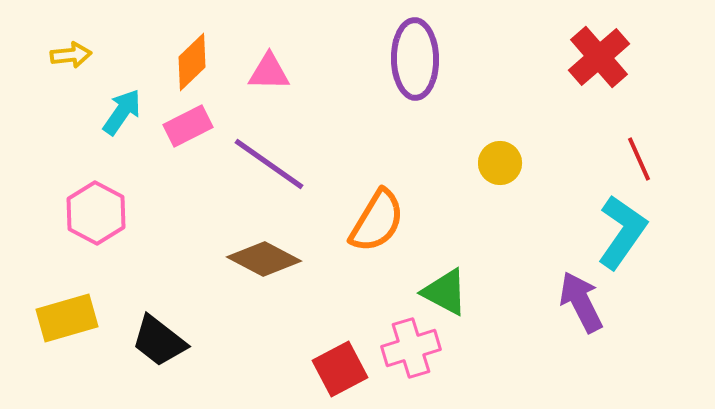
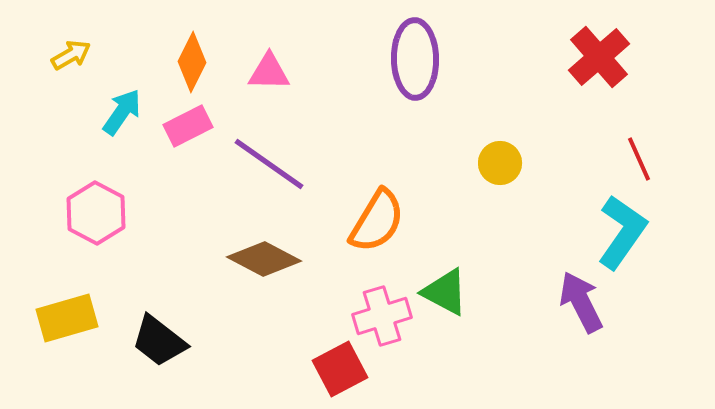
yellow arrow: rotated 24 degrees counterclockwise
orange diamond: rotated 20 degrees counterclockwise
pink cross: moved 29 px left, 32 px up
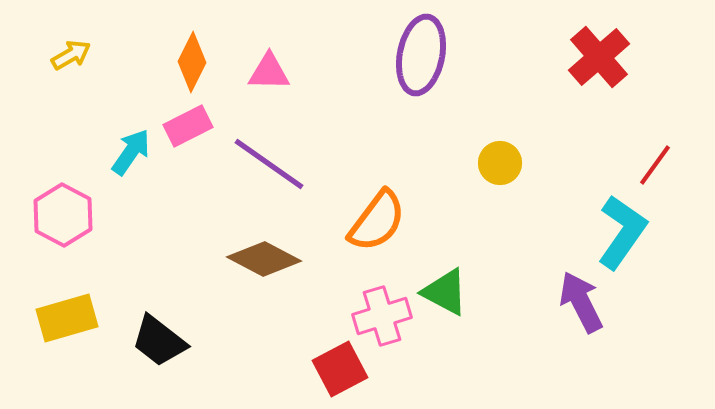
purple ellipse: moved 6 px right, 4 px up; rotated 12 degrees clockwise
cyan arrow: moved 9 px right, 40 px down
red line: moved 16 px right, 6 px down; rotated 60 degrees clockwise
pink hexagon: moved 33 px left, 2 px down
orange semicircle: rotated 6 degrees clockwise
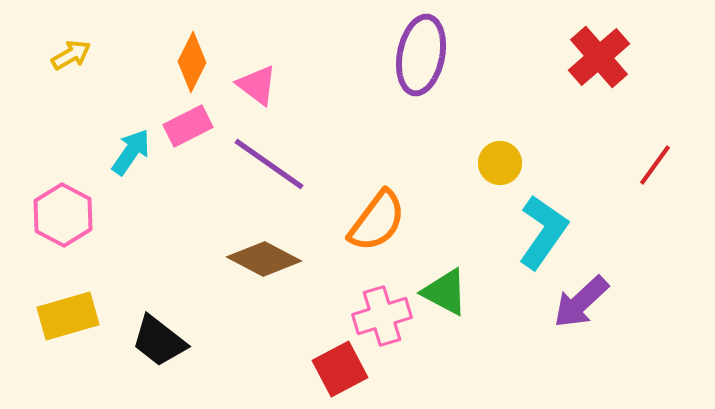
pink triangle: moved 12 px left, 13 px down; rotated 36 degrees clockwise
cyan L-shape: moved 79 px left
purple arrow: rotated 106 degrees counterclockwise
yellow rectangle: moved 1 px right, 2 px up
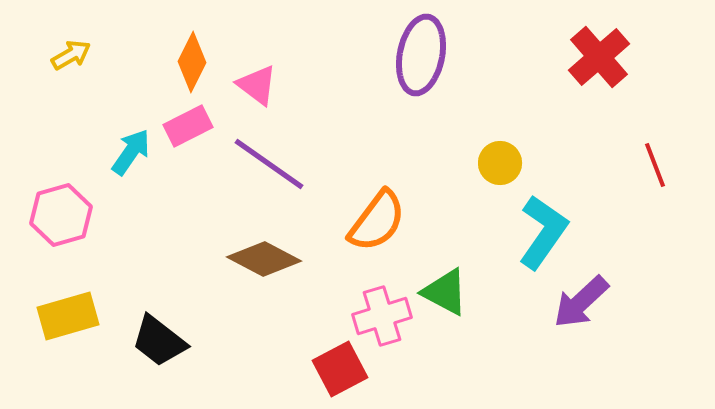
red line: rotated 57 degrees counterclockwise
pink hexagon: moved 2 px left; rotated 16 degrees clockwise
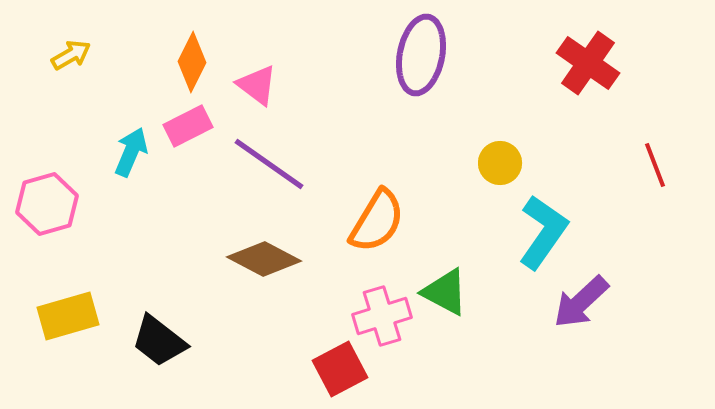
red cross: moved 11 px left, 6 px down; rotated 14 degrees counterclockwise
cyan arrow: rotated 12 degrees counterclockwise
pink hexagon: moved 14 px left, 11 px up
orange semicircle: rotated 6 degrees counterclockwise
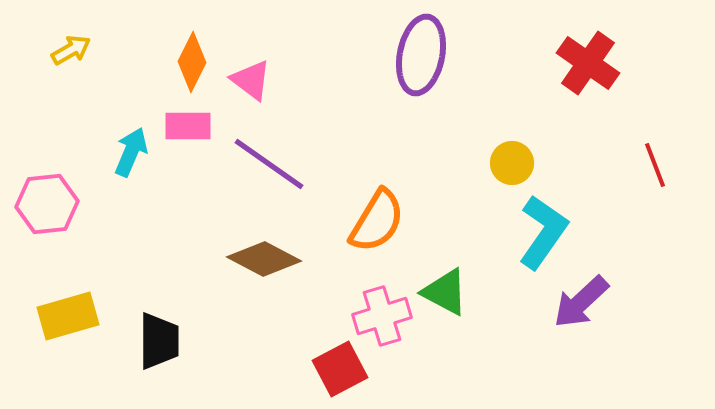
yellow arrow: moved 5 px up
pink triangle: moved 6 px left, 5 px up
pink rectangle: rotated 27 degrees clockwise
yellow circle: moved 12 px right
pink hexagon: rotated 10 degrees clockwise
black trapezoid: rotated 128 degrees counterclockwise
